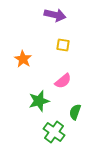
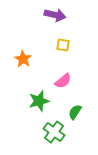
green semicircle: rotated 14 degrees clockwise
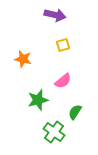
yellow square: rotated 24 degrees counterclockwise
orange star: rotated 18 degrees counterclockwise
green star: moved 1 px left, 1 px up
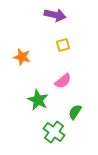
orange star: moved 1 px left, 2 px up
green star: rotated 30 degrees counterclockwise
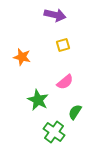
pink semicircle: moved 2 px right, 1 px down
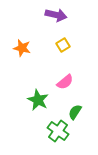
purple arrow: moved 1 px right
yellow square: rotated 16 degrees counterclockwise
orange star: moved 9 px up
green cross: moved 4 px right, 1 px up
